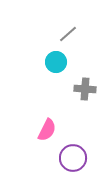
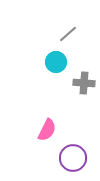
gray cross: moved 1 px left, 6 px up
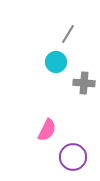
gray line: rotated 18 degrees counterclockwise
purple circle: moved 1 px up
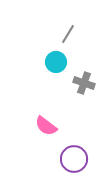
gray cross: rotated 15 degrees clockwise
pink semicircle: moved 1 px left, 4 px up; rotated 100 degrees clockwise
purple circle: moved 1 px right, 2 px down
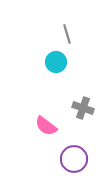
gray line: moved 1 px left; rotated 48 degrees counterclockwise
gray cross: moved 1 px left, 25 px down
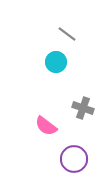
gray line: rotated 36 degrees counterclockwise
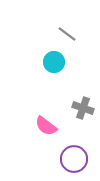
cyan circle: moved 2 px left
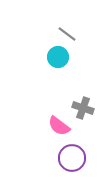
cyan circle: moved 4 px right, 5 px up
pink semicircle: moved 13 px right
purple circle: moved 2 px left, 1 px up
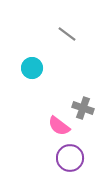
cyan circle: moved 26 px left, 11 px down
purple circle: moved 2 px left
